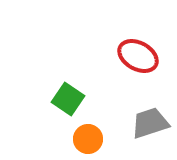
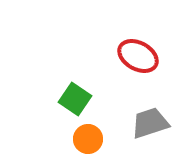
green square: moved 7 px right
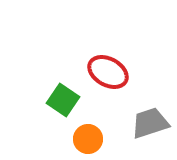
red ellipse: moved 30 px left, 16 px down
green square: moved 12 px left, 1 px down
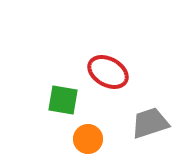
green square: rotated 24 degrees counterclockwise
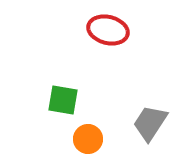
red ellipse: moved 42 px up; rotated 15 degrees counterclockwise
gray trapezoid: rotated 39 degrees counterclockwise
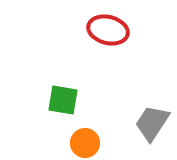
gray trapezoid: moved 2 px right
orange circle: moved 3 px left, 4 px down
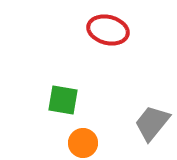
gray trapezoid: rotated 6 degrees clockwise
orange circle: moved 2 px left
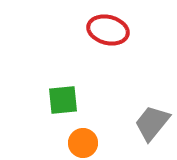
green square: rotated 16 degrees counterclockwise
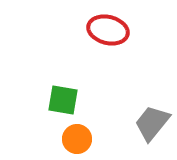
green square: rotated 16 degrees clockwise
orange circle: moved 6 px left, 4 px up
